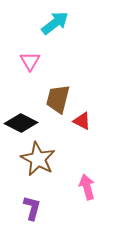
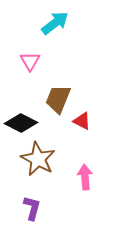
brown trapezoid: rotated 8 degrees clockwise
pink arrow: moved 2 px left, 10 px up; rotated 10 degrees clockwise
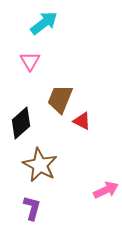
cyan arrow: moved 11 px left
brown trapezoid: moved 2 px right
black diamond: rotated 68 degrees counterclockwise
brown star: moved 2 px right, 6 px down
pink arrow: moved 21 px right, 13 px down; rotated 70 degrees clockwise
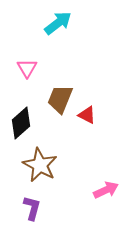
cyan arrow: moved 14 px right
pink triangle: moved 3 px left, 7 px down
red triangle: moved 5 px right, 6 px up
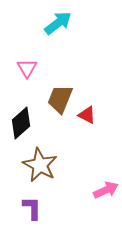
purple L-shape: rotated 15 degrees counterclockwise
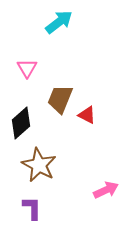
cyan arrow: moved 1 px right, 1 px up
brown star: moved 1 px left
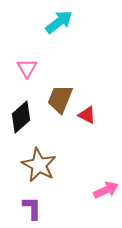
black diamond: moved 6 px up
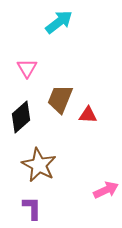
red triangle: moved 1 px right; rotated 24 degrees counterclockwise
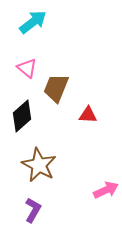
cyan arrow: moved 26 px left
pink triangle: rotated 20 degrees counterclockwise
brown trapezoid: moved 4 px left, 11 px up
black diamond: moved 1 px right, 1 px up
purple L-shape: moved 1 px right, 2 px down; rotated 30 degrees clockwise
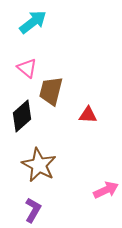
brown trapezoid: moved 5 px left, 3 px down; rotated 8 degrees counterclockwise
